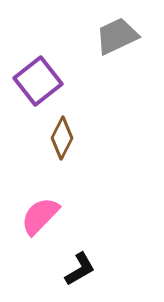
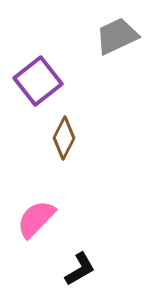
brown diamond: moved 2 px right
pink semicircle: moved 4 px left, 3 px down
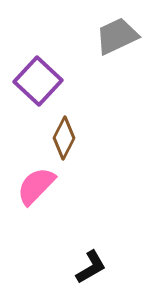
purple square: rotated 9 degrees counterclockwise
pink semicircle: moved 33 px up
black L-shape: moved 11 px right, 2 px up
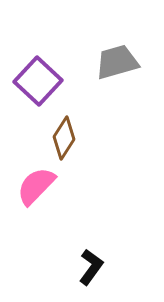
gray trapezoid: moved 26 px down; rotated 9 degrees clockwise
brown diamond: rotated 6 degrees clockwise
black L-shape: rotated 24 degrees counterclockwise
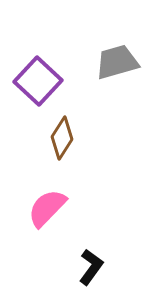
brown diamond: moved 2 px left
pink semicircle: moved 11 px right, 22 px down
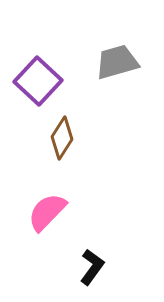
pink semicircle: moved 4 px down
black L-shape: moved 1 px right
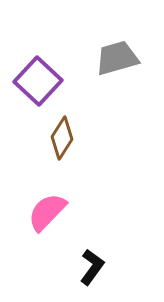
gray trapezoid: moved 4 px up
